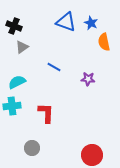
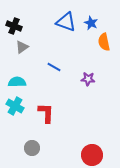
cyan semicircle: rotated 24 degrees clockwise
cyan cross: moved 3 px right; rotated 36 degrees clockwise
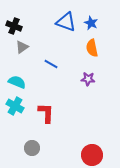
orange semicircle: moved 12 px left, 6 px down
blue line: moved 3 px left, 3 px up
cyan semicircle: rotated 24 degrees clockwise
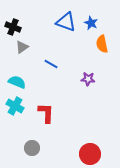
black cross: moved 1 px left, 1 px down
orange semicircle: moved 10 px right, 4 px up
red circle: moved 2 px left, 1 px up
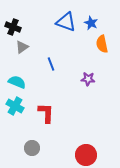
blue line: rotated 40 degrees clockwise
red circle: moved 4 px left, 1 px down
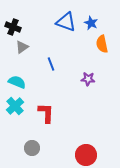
cyan cross: rotated 18 degrees clockwise
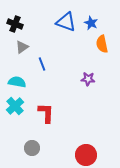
black cross: moved 2 px right, 3 px up
blue line: moved 9 px left
cyan semicircle: rotated 12 degrees counterclockwise
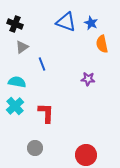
gray circle: moved 3 px right
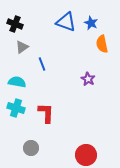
purple star: rotated 24 degrees clockwise
cyan cross: moved 1 px right, 2 px down; rotated 30 degrees counterclockwise
gray circle: moved 4 px left
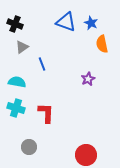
purple star: rotated 16 degrees clockwise
gray circle: moved 2 px left, 1 px up
